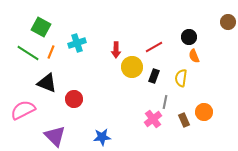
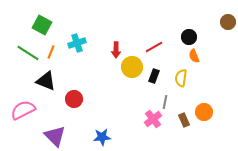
green square: moved 1 px right, 2 px up
black triangle: moved 1 px left, 2 px up
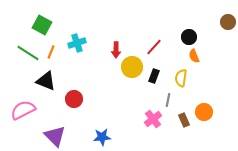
red line: rotated 18 degrees counterclockwise
gray line: moved 3 px right, 2 px up
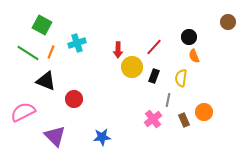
red arrow: moved 2 px right
pink semicircle: moved 2 px down
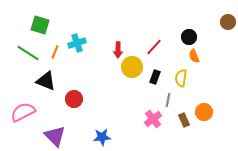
green square: moved 2 px left; rotated 12 degrees counterclockwise
orange line: moved 4 px right
black rectangle: moved 1 px right, 1 px down
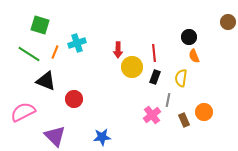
red line: moved 6 px down; rotated 48 degrees counterclockwise
green line: moved 1 px right, 1 px down
pink cross: moved 1 px left, 4 px up
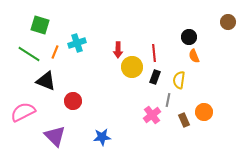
yellow semicircle: moved 2 px left, 2 px down
red circle: moved 1 px left, 2 px down
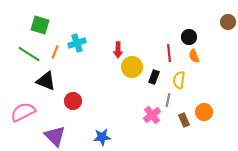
red line: moved 15 px right
black rectangle: moved 1 px left
